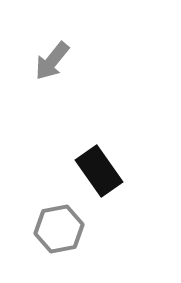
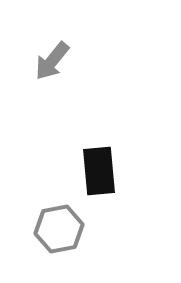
black rectangle: rotated 30 degrees clockwise
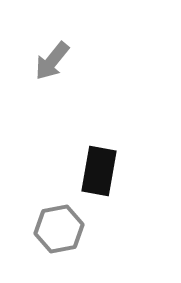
black rectangle: rotated 15 degrees clockwise
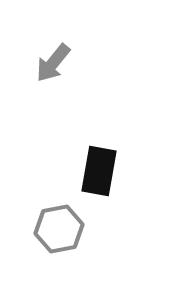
gray arrow: moved 1 px right, 2 px down
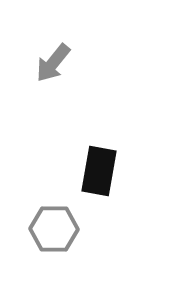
gray hexagon: moved 5 px left; rotated 12 degrees clockwise
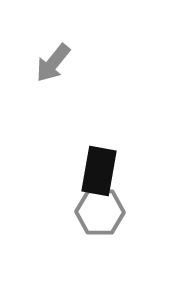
gray hexagon: moved 46 px right, 17 px up
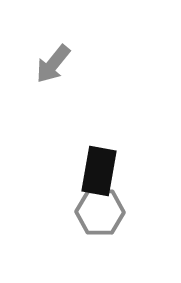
gray arrow: moved 1 px down
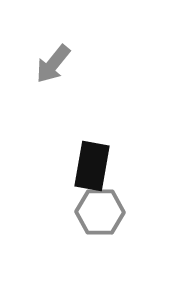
black rectangle: moved 7 px left, 5 px up
